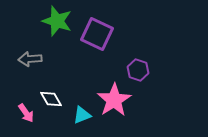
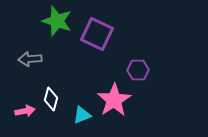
purple hexagon: rotated 20 degrees counterclockwise
white diamond: rotated 45 degrees clockwise
pink arrow: moved 1 px left, 2 px up; rotated 66 degrees counterclockwise
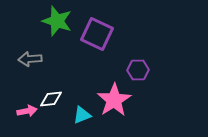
white diamond: rotated 70 degrees clockwise
pink arrow: moved 2 px right
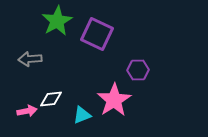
green star: rotated 24 degrees clockwise
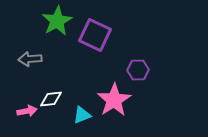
purple square: moved 2 px left, 1 px down
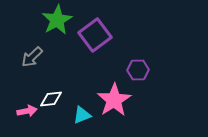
green star: moved 1 px up
purple square: rotated 28 degrees clockwise
gray arrow: moved 2 px right, 2 px up; rotated 40 degrees counterclockwise
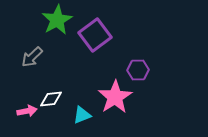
pink star: moved 1 px right, 3 px up
